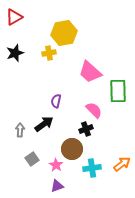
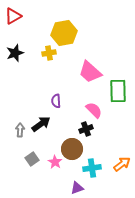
red triangle: moved 1 px left, 1 px up
purple semicircle: rotated 16 degrees counterclockwise
black arrow: moved 3 px left
pink star: moved 1 px left, 3 px up
purple triangle: moved 20 px right, 2 px down
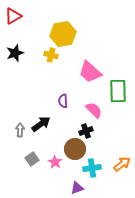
yellow hexagon: moved 1 px left, 1 px down
yellow cross: moved 2 px right, 2 px down; rotated 24 degrees clockwise
purple semicircle: moved 7 px right
black cross: moved 2 px down
brown circle: moved 3 px right
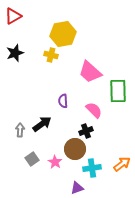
black arrow: moved 1 px right
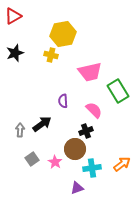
pink trapezoid: rotated 55 degrees counterclockwise
green rectangle: rotated 30 degrees counterclockwise
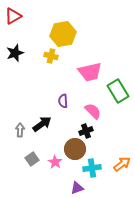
yellow cross: moved 1 px down
pink semicircle: moved 1 px left, 1 px down
